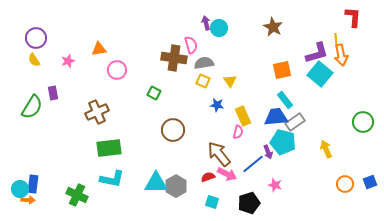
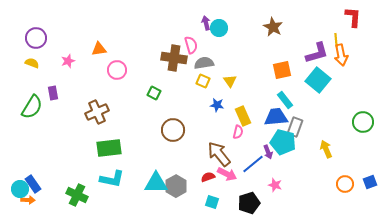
yellow semicircle at (34, 60): moved 2 px left, 3 px down; rotated 144 degrees clockwise
cyan square at (320, 74): moved 2 px left, 6 px down
gray rectangle at (295, 122): moved 5 px down; rotated 36 degrees counterclockwise
blue rectangle at (33, 184): rotated 42 degrees counterclockwise
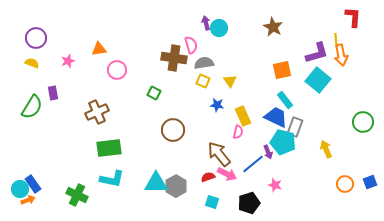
blue trapezoid at (276, 117): rotated 30 degrees clockwise
orange arrow at (28, 200): rotated 24 degrees counterclockwise
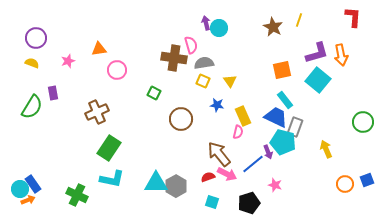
yellow line at (336, 40): moved 37 px left, 20 px up; rotated 24 degrees clockwise
brown circle at (173, 130): moved 8 px right, 11 px up
green rectangle at (109, 148): rotated 50 degrees counterclockwise
blue square at (370, 182): moved 3 px left, 2 px up
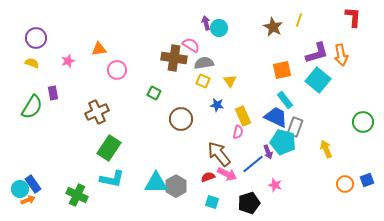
pink semicircle at (191, 45): rotated 42 degrees counterclockwise
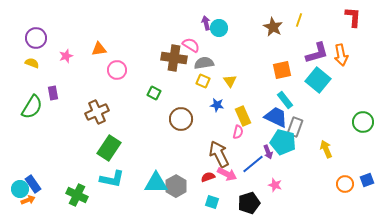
pink star at (68, 61): moved 2 px left, 5 px up
brown arrow at (219, 154): rotated 12 degrees clockwise
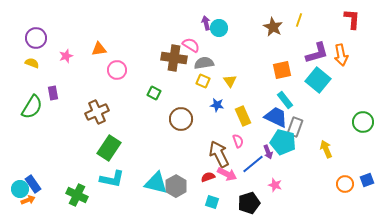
red L-shape at (353, 17): moved 1 px left, 2 px down
pink semicircle at (238, 132): moved 9 px down; rotated 32 degrees counterclockwise
cyan triangle at (156, 183): rotated 15 degrees clockwise
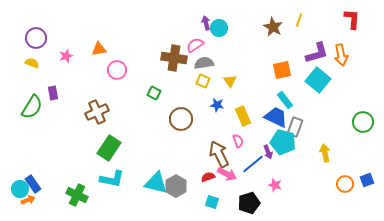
pink semicircle at (191, 45): moved 4 px right; rotated 66 degrees counterclockwise
yellow arrow at (326, 149): moved 1 px left, 4 px down; rotated 12 degrees clockwise
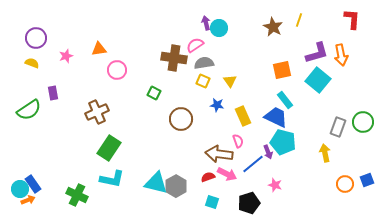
green semicircle at (32, 107): moved 3 px left, 3 px down; rotated 25 degrees clockwise
gray rectangle at (295, 127): moved 43 px right
brown arrow at (219, 154): rotated 56 degrees counterclockwise
